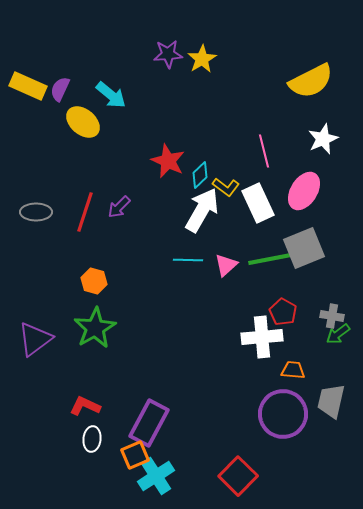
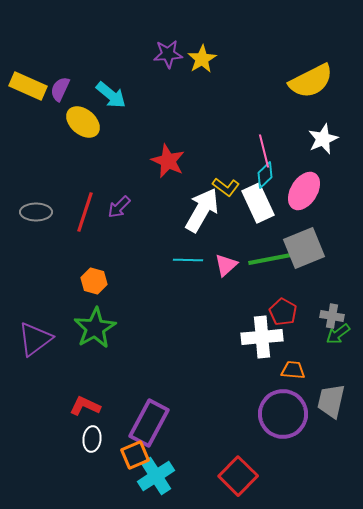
cyan diamond: moved 65 px right
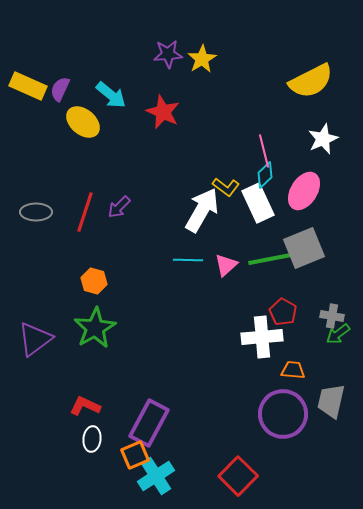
red star: moved 5 px left, 49 px up
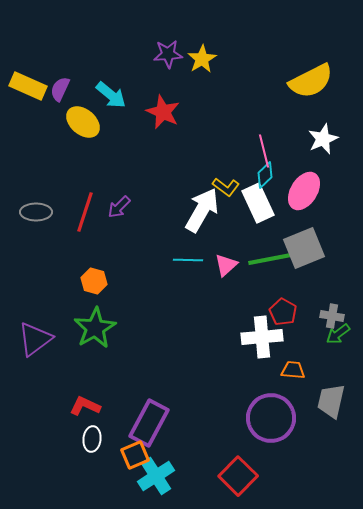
purple circle: moved 12 px left, 4 px down
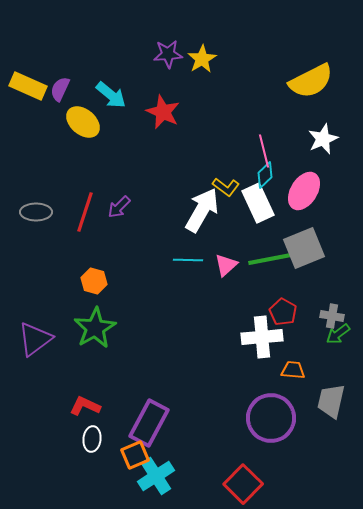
red square: moved 5 px right, 8 px down
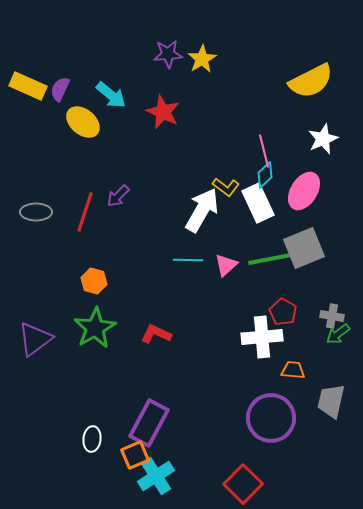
purple arrow: moved 1 px left, 11 px up
red L-shape: moved 71 px right, 72 px up
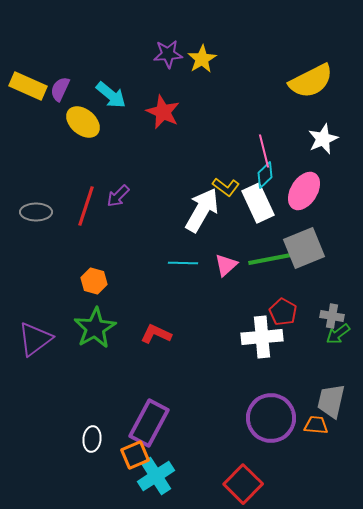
red line: moved 1 px right, 6 px up
cyan line: moved 5 px left, 3 px down
orange trapezoid: moved 23 px right, 55 px down
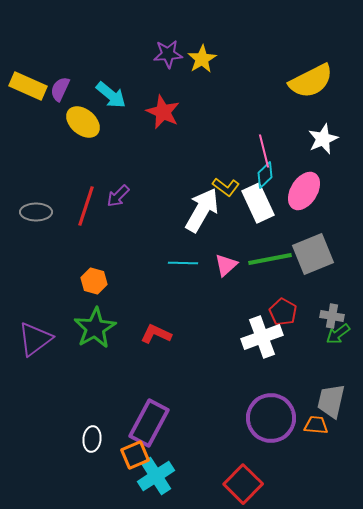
gray square: moved 9 px right, 6 px down
white cross: rotated 15 degrees counterclockwise
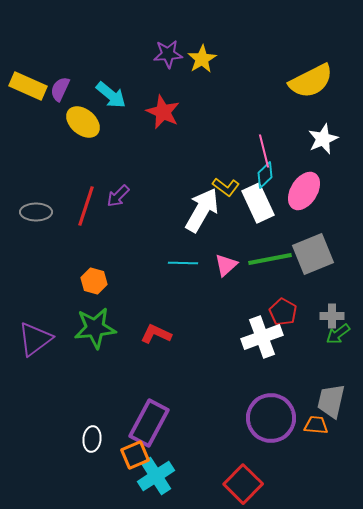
gray cross: rotated 10 degrees counterclockwise
green star: rotated 24 degrees clockwise
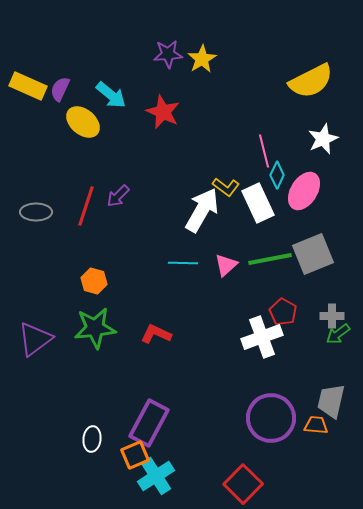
cyan diamond: moved 12 px right; rotated 20 degrees counterclockwise
